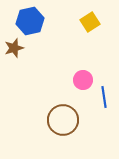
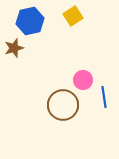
yellow square: moved 17 px left, 6 px up
brown circle: moved 15 px up
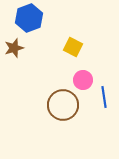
yellow square: moved 31 px down; rotated 30 degrees counterclockwise
blue hexagon: moved 1 px left, 3 px up; rotated 8 degrees counterclockwise
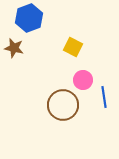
brown star: rotated 30 degrees clockwise
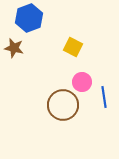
pink circle: moved 1 px left, 2 px down
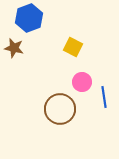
brown circle: moved 3 px left, 4 px down
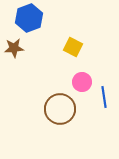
brown star: rotated 18 degrees counterclockwise
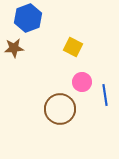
blue hexagon: moved 1 px left
blue line: moved 1 px right, 2 px up
